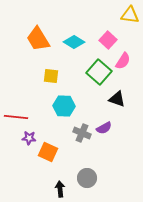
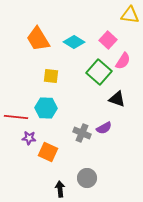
cyan hexagon: moved 18 px left, 2 px down
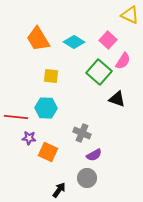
yellow triangle: rotated 18 degrees clockwise
purple semicircle: moved 10 px left, 27 px down
black arrow: moved 1 px left, 1 px down; rotated 42 degrees clockwise
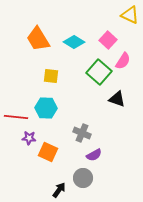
gray circle: moved 4 px left
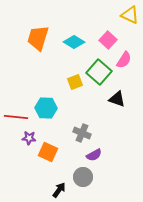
orange trapezoid: moved 1 px up; rotated 48 degrees clockwise
pink semicircle: moved 1 px right, 1 px up
yellow square: moved 24 px right, 6 px down; rotated 28 degrees counterclockwise
gray circle: moved 1 px up
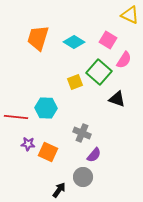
pink square: rotated 12 degrees counterclockwise
purple star: moved 1 px left, 6 px down
purple semicircle: rotated 21 degrees counterclockwise
